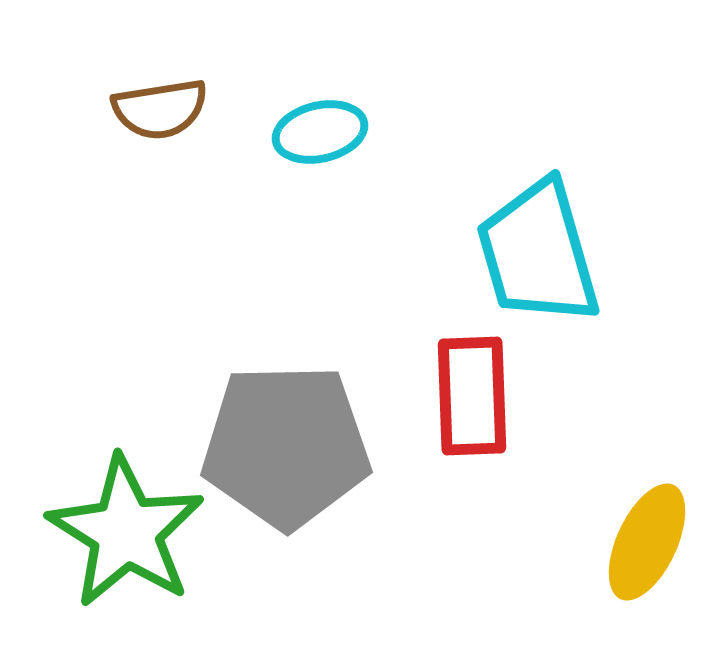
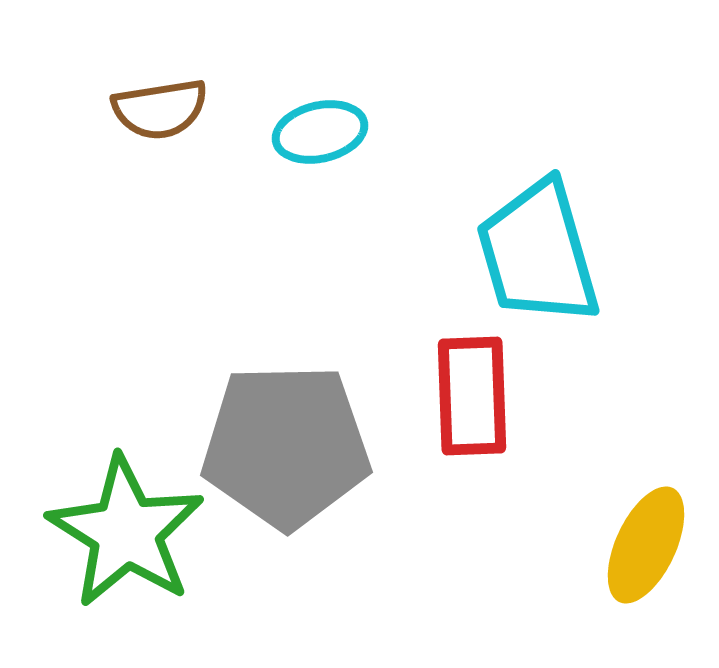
yellow ellipse: moved 1 px left, 3 px down
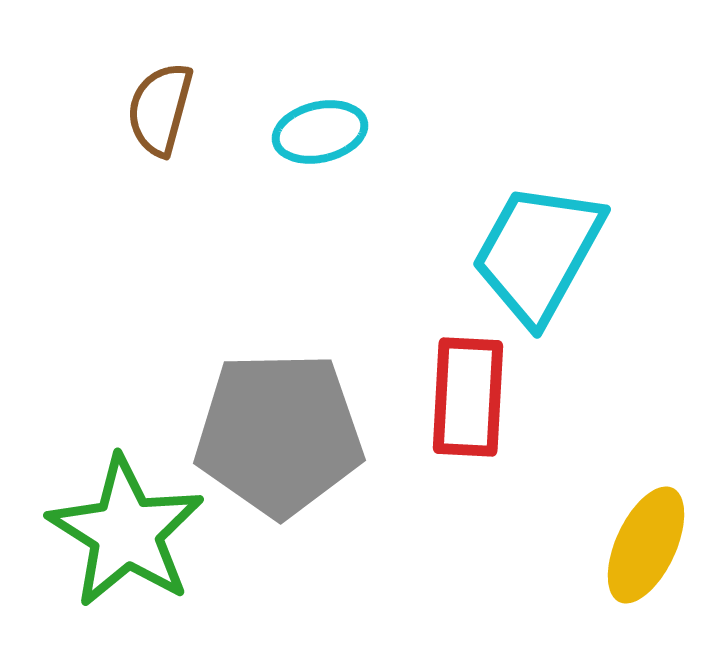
brown semicircle: rotated 114 degrees clockwise
cyan trapezoid: rotated 45 degrees clockwise
red rectangle: moved 4 px left, 1 px down; rotated 5 degrees clockwise
gray pentagon: moved 7 px left, 12 px up
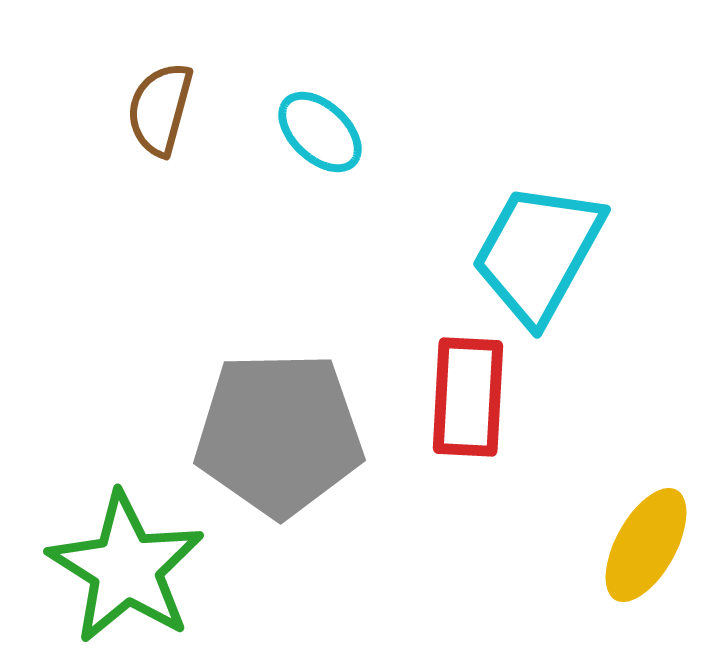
cyan ellipse: rotated 56 degrees clockwise
green star: moved 36 px down
yellow ellipse: rotated 4 degrees clockwise
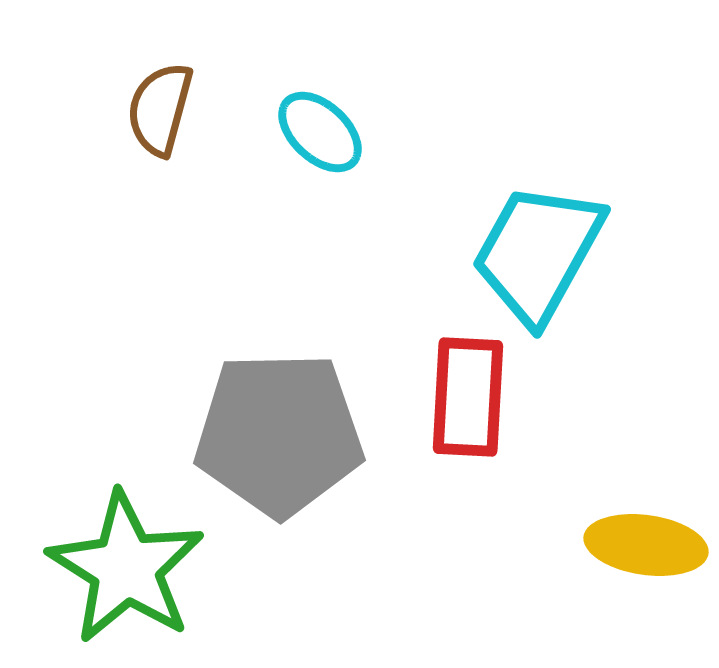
yellow ellipse: rotated 69 degrees clockwise
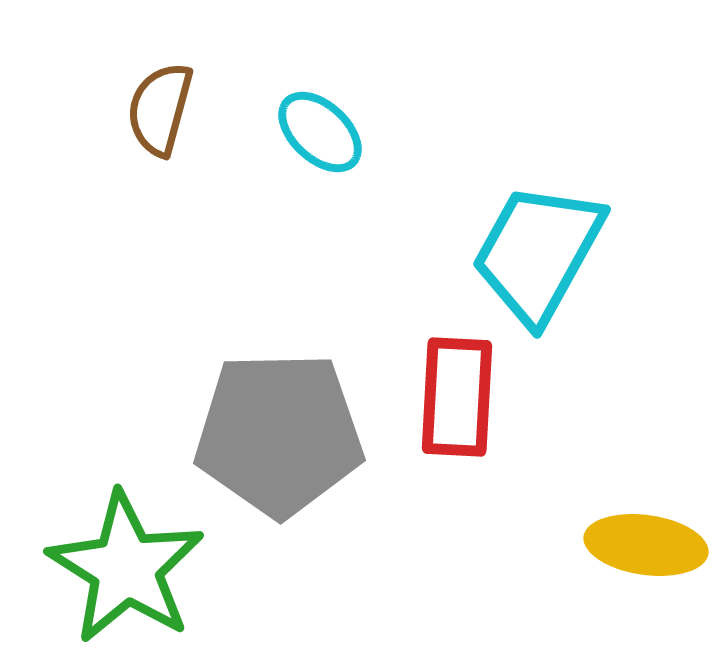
red rectangle: moved 11 px left
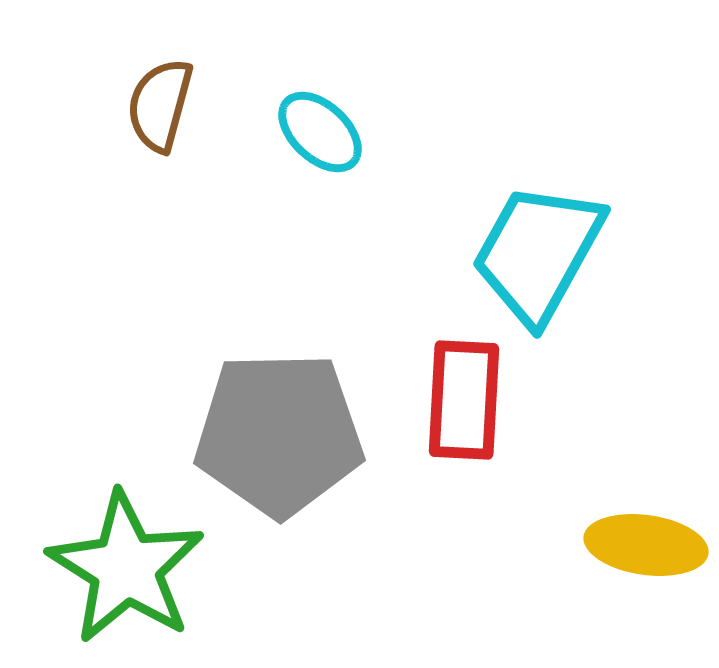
brown semicircle: moved 4 px up
red rectangle: moved 7 px right, 3 px down
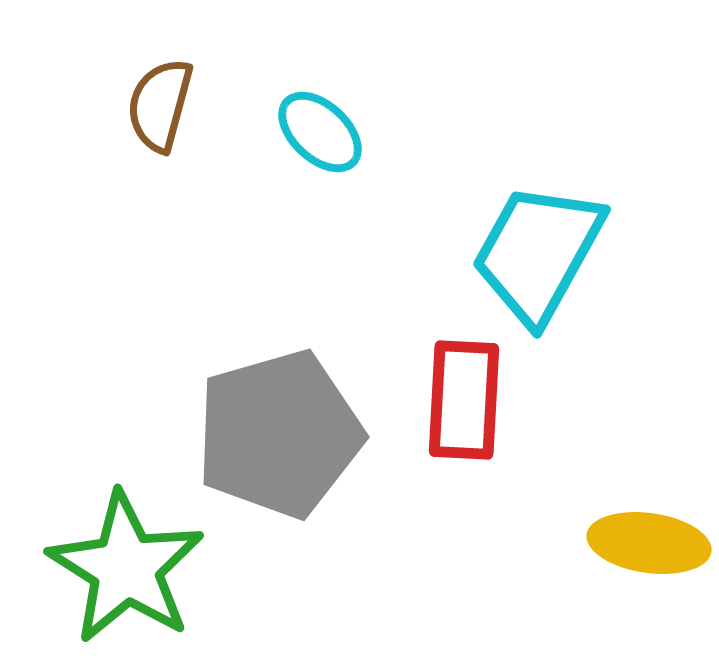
gray pentagon: rotated 15 degrees counterclockwise
yellow ellipse: moved 3 px right, 2 px up
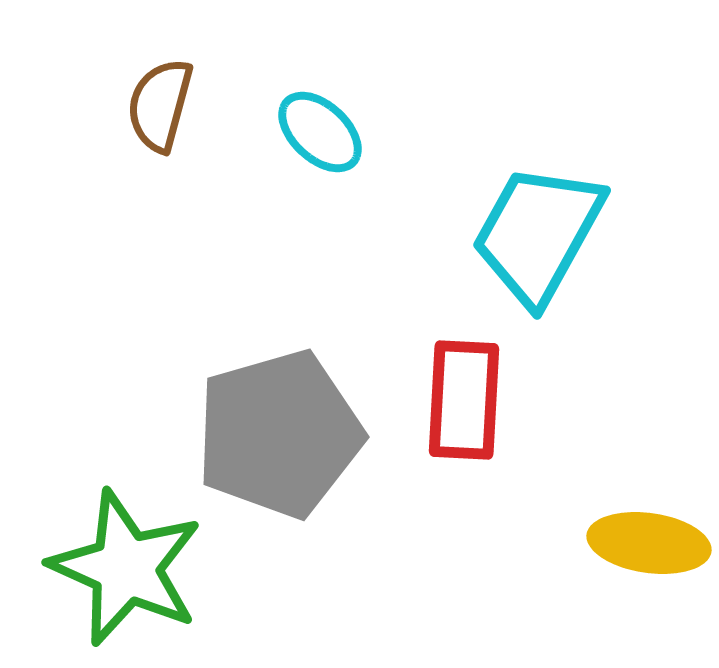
cyan trapezoid: moved 19 px up
green star: rotated 8 degrees counterclockwise
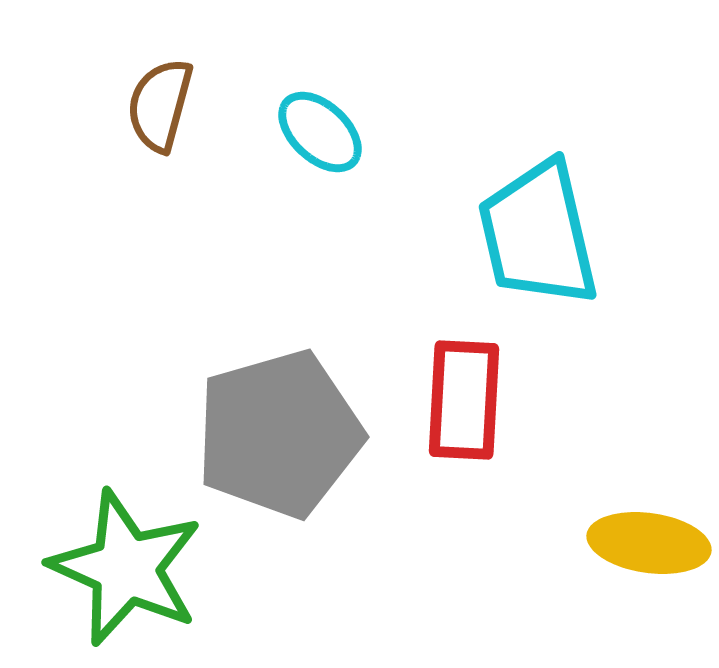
cyan trapezoid: rotated 42 degrees counterclockwise
